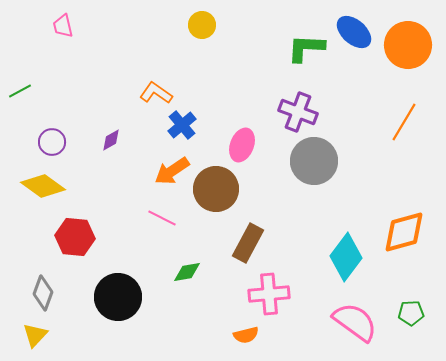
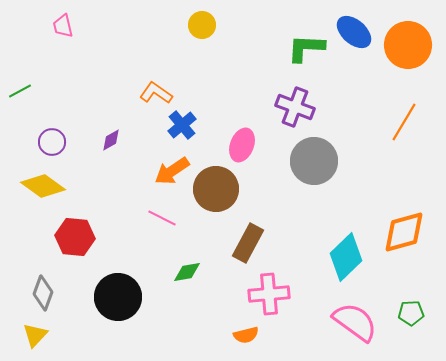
purple cross: moved 3 px left, 5 px up
cyan diamond: rotated 9 degrees clockwise
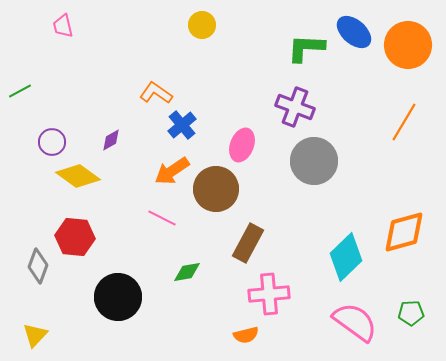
yellow diamond: moved 35 px right, 10 px up
gray diamond: moved 5 px left, 27 px up
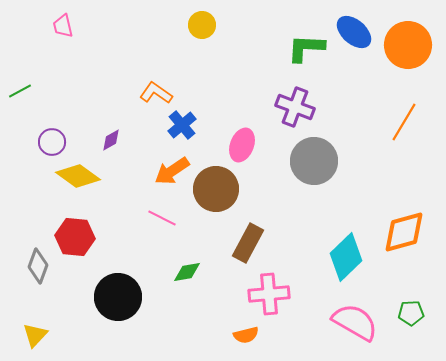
pink semicircle: rotated 6 degrees counterclockwise
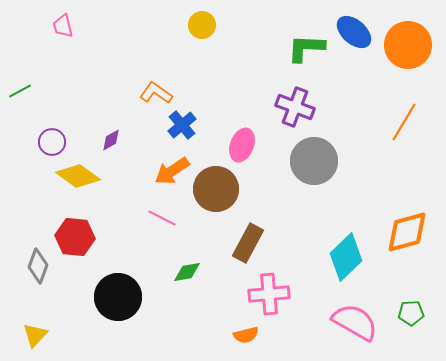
orange diamond: moved 3 px right
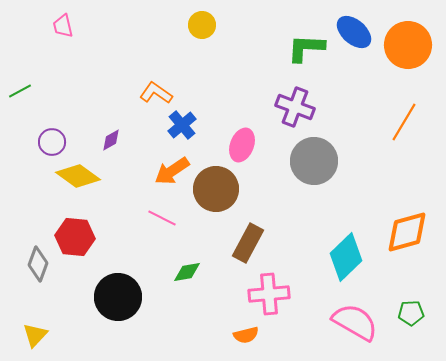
gray diamond: moved 2 px up
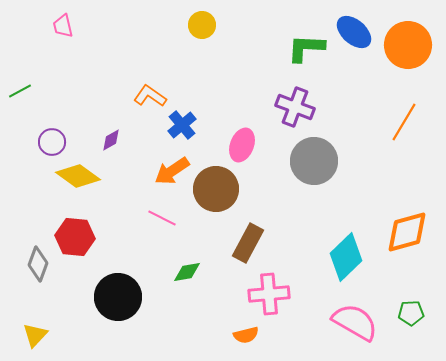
orange L-shape: moved 6 px left, 3 px down
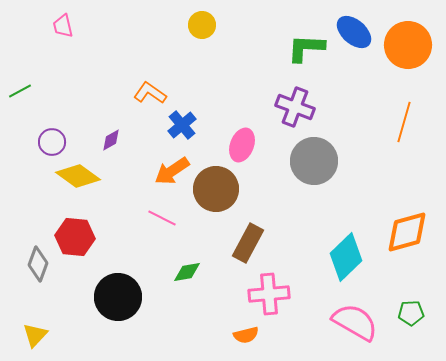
orange L-shape: moved 3 px up
orange line: rotated 15 degrees counterclockwise
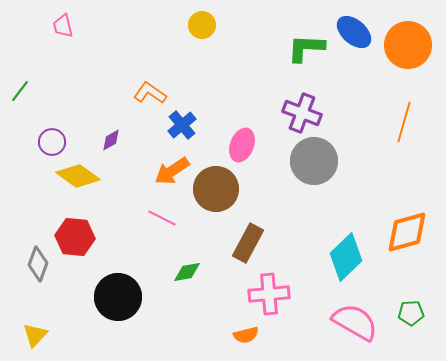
green line: rotated 25 degrees counterclockwise
purple cross: moved 7 px right, 6 px down
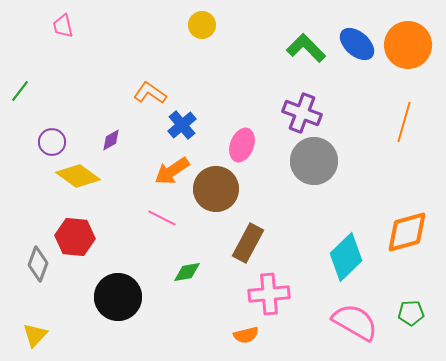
blue ellipse: moved 3 px right, 12 px down
green L-shape: rotated 42 degrees clockwise
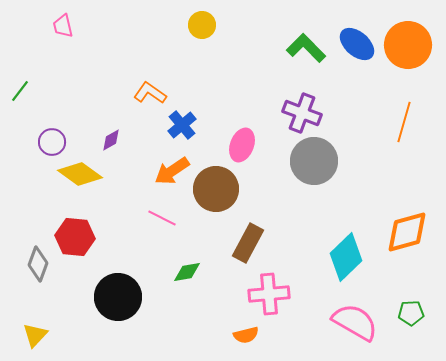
yellow diamond: moved 2 px right, 2 px up
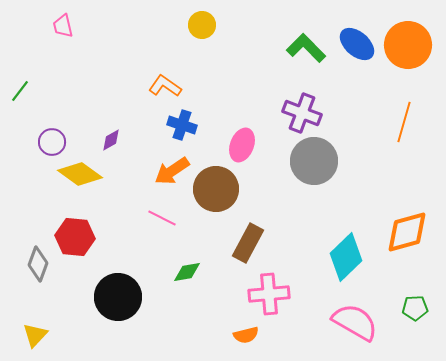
orange L-shape: moved 15 px right, 7 px up
blue cross: rotated 32 degrees counterclockwise
green pentagon: moved 4 px right, 5 px up
